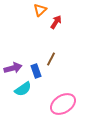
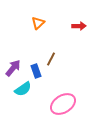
orange triangle: moved 2 px left, 13 px down
red arrow: moved 23 px right, 4 px down; rotated 56 degrees clockwise
purple arrow: rotated 36 degrees counterclockwise
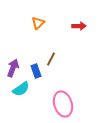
purple arrow: rotated 18 degrees counterclockwise
cyan semicircle: moved 2 px left
pink ellipse: rotated 75 degrees counterclockwise
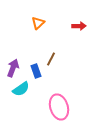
pink ellipse: moved 4 px left, 3 px down
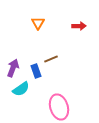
orange triangle: rotated 16 degrees counterclockwise
brown line: rotated 40 degrees clockwise
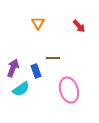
red arrow: rotated 48 degrees clockwise
brown line: moved 2 px right, 1 px up; rotated 24 degrees clockwise
pink ellipse: moved 10 px right, 17 px up
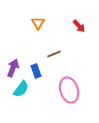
brown line: moved 1 px right, 4 px up; rotated 24 degrees counterclockwise
cyan semicircle: rotated 18 degrees counterclockwise
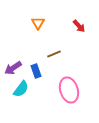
purple arrow: rotated 144 degrees counterclockwise
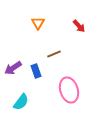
cyan semicircle: moved 13 px down
